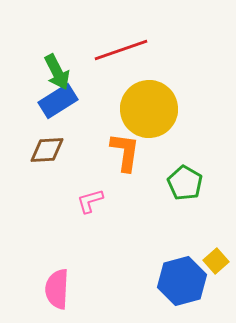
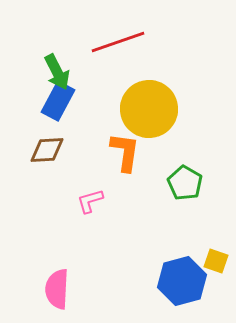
red line: moved 3 px left, 8 px up
blue rectangle: rotated 30 degrees counterclockwise
yellow square: rotated 30 degrees counterclockwise
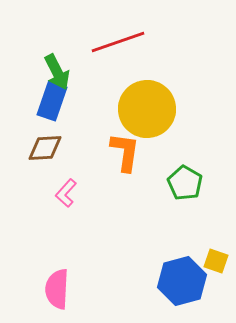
blue rectangle: moved 6 px left; rotated 9 degrees counterclockwise
yellow circle: moved 2 px left
brown diamond: moved 2 px left, 2 px up
pink L-shape: moved 24 px left, 8 px up; rotated 32 degrees counterclockwise
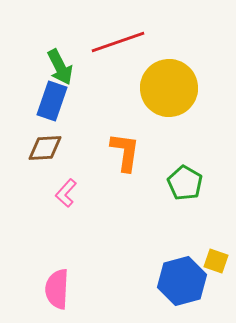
green arrow: moved 3 px right, 5 px up
yellow circle: moved 22 px right, 21 px up
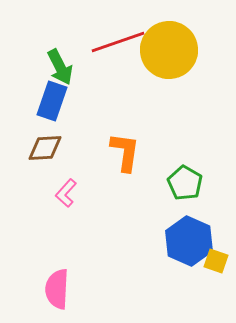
yellow circle: moved 38 px up
blue hexagon: moved 7 px right, 40 px up; rotated 21 degrees counterclockwise
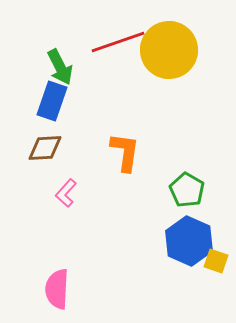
green pentagon: moved 2 px right, 7 px down
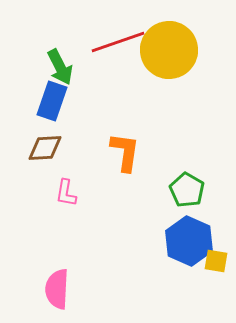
pink L-shape: rotated 32 degrees counterclockwise
yellow square: rotated 10 degrees counterclockwise
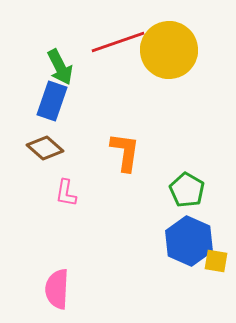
brown diamond: rotated 45 degrees clockwise
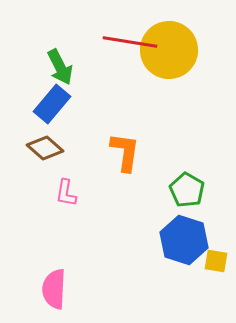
red line: moved 12 px right; rotated 28 degrees clockwise
blue rectangle: moved 3 px down; rotated 21 degrees clockwise
blue hexagon: moved 5 px left, 1 px up; rotated 6 degrees counterclockwise
pink semicircle: moved 3 px left
